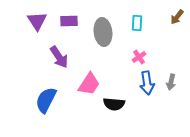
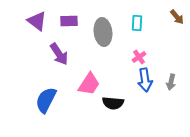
brown arrow: rotated 77 degrees counterclockwise
purple triangle: rotated 20 degrees counterclockwise
purple arrow: moved 3 px up
blue arrow: moved 2 px left, 3 px up
black semicircle: moved 1 px left, 1 px up
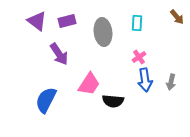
purple rectangle: moved 2 px left; rotated 12 degrees counterclockwise
black semicircle: moved 2 px up
